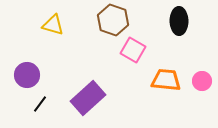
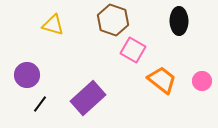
orange trapezoid: moved 4 px left; rotated 32 degrees clockwise
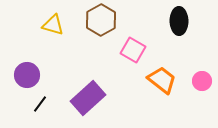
brown hexagon: moved 12 px left; rotated 12 degrees clockwise
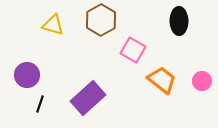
black line: rotated 18 degrees counterclockwise
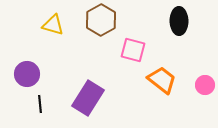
pink square: rotated 15 degrees counterclockwise
purple circle: moved 1 px up
pink circle: moved 3 px right, 4 px down
purple rectangle: rotated 16 degrees counterclockwise
black line: rotated 24 degrees counterclockwise
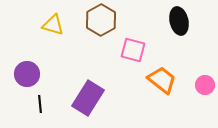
black ellipse: rotated 12 degrees counterclockwise
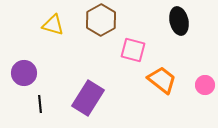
purple circle: moved 3 px left, 1 px up
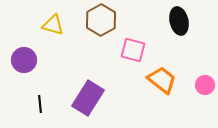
purple circle: moved 13 px up
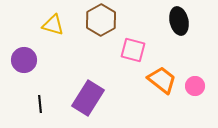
pink circle: moved 10 px left, 1 px down
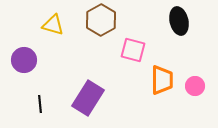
orange trapezoid: rotated 52 degrees clockwise
